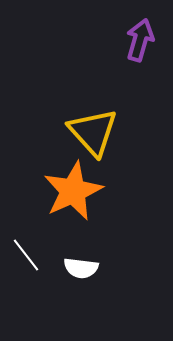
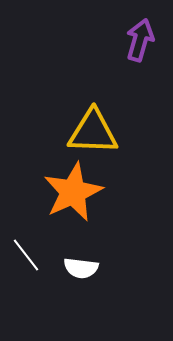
yellow triangle: rotated 46 degrees counterclockwise
orange star: moved 1 px down
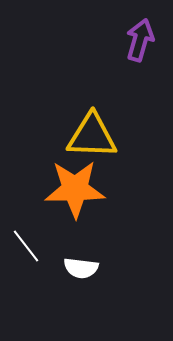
yellow triangle: moved 1 px left, 4 px down
orange star: moved 2 px right, 3 px up; rotated 24 degrees clockwise
white line: moved 9 px up
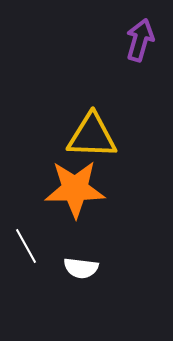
white line: rotated 9 degrees clockwise
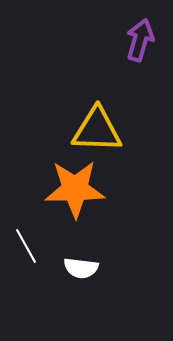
yellow triangle: moved 5 px right, 6 px up
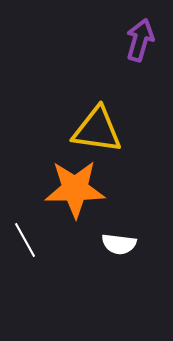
yellow triangle: rotated 6 degrees clockwise
white line: moved 1 px left, 6 px up
white semicircle: moved 38 px right, 24 px up
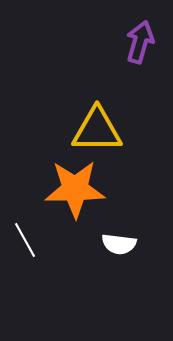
purple arrow: moved 2 px down
yellow triangle: rotated 8 degrees counterclockwise
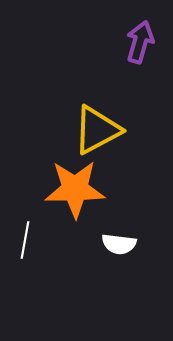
yellow triangle: rotated 28 degrees counterclockwise
white line: rotated 39 degrees clockwise
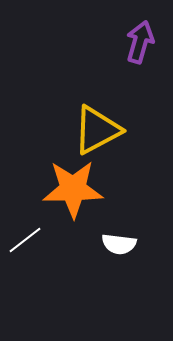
orange star: moved 2 px left
white line: rotated 42 degrees clockwise
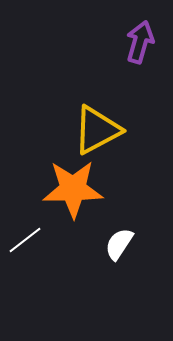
white semicircle: rotated 116 degrees clockwise
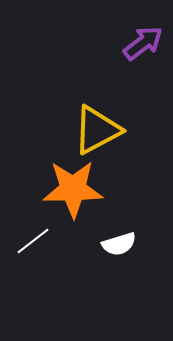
purple arrow: moved 3 px right, 1 px down; rotated 36 degrees clockwise
white line: moved 8 px right, 1 px down
white semicircle: rotated 140 degrees counterclockwise
